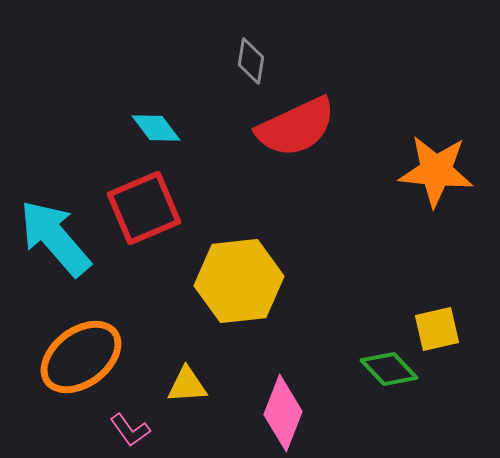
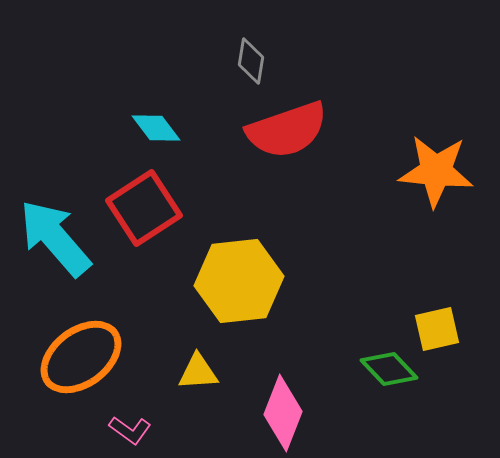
red semicircle: moved 9 px left, 3 px down; rotated 6 degrees clockwise
red square: rotated 10 degrees counterclockwise
yellow triangle: moved 11 px right, 13 px up
pink L-shape: rotated 18 degrees counterclockwise
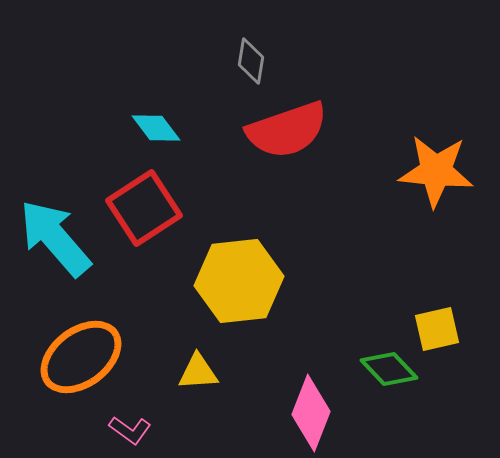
pink diamond: moved 28 px right
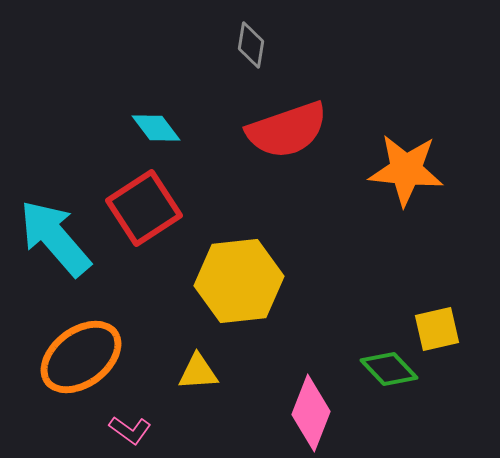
gray diamond: moved 16 px up
orange star: moved 30 px left, 1 px up
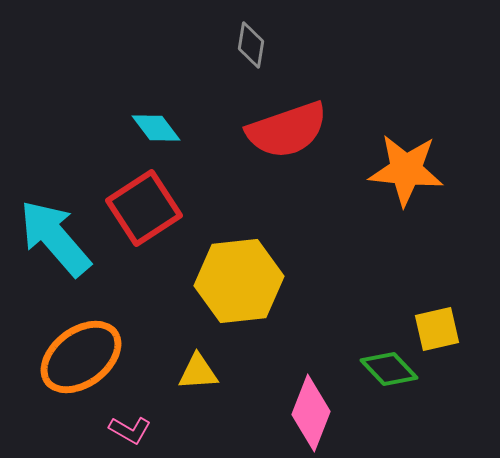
pink L-shape: rotated 6 degrees counterclockwise
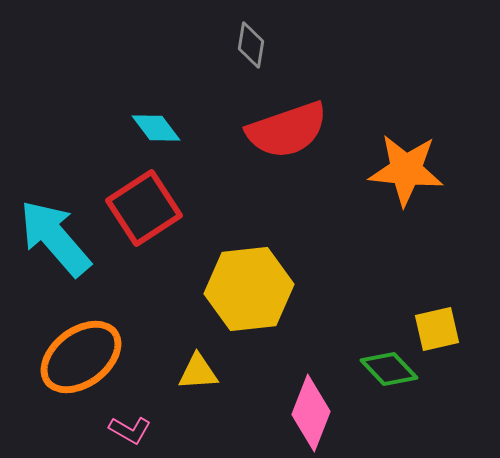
yellow hexagon: moved 10 px right, 8 px down
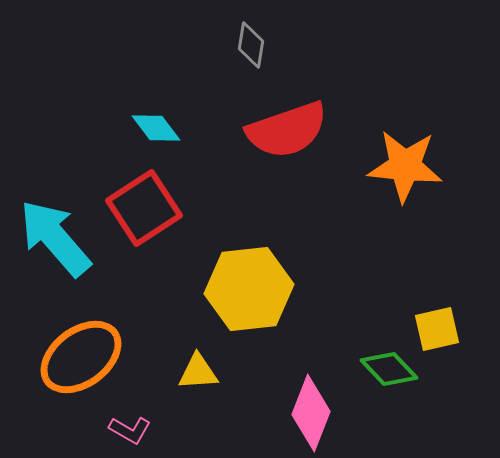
orange star: moved 1 px left, 4 px up
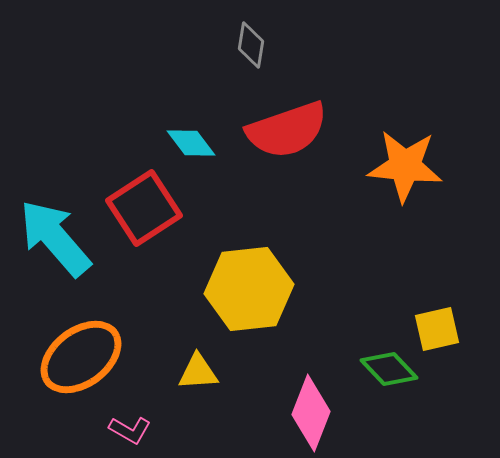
cyan diamond: moved 35 px right, 15 px down
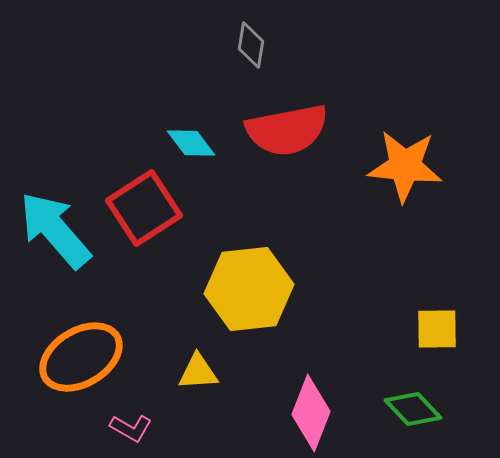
red semicircle: rotated 8 degrees clockwise
cyan arrow: moved 8 px up
yellow square: rotated 12 degrees clockwise
orange ellipse: rotated 6 degrees clockwise
green diamond: moved 24 px right, 40 px down
pink L-shape: moved 1 px right, 2 px up
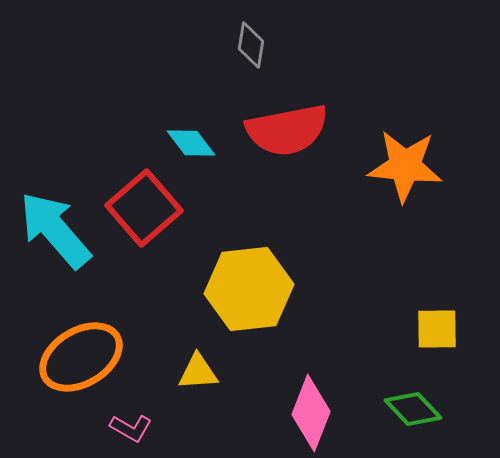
red square: rotated 8 degrees counterclockwise
